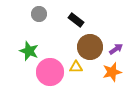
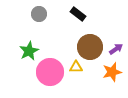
black rectangle: moved 2 px right, 6 px up
green star: rotated 24 degrees clockwise
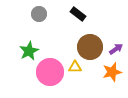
yellow triangle: moved 1 px left
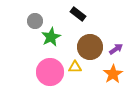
gray circle: moved 4 px left, 7 px down
green star: moved 22 px right, 14 px up
orange star: moved 1 px right, 2 px down; rotated 18 degrees counterclockwise
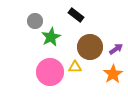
black rectangle: moved 2 px left, 1 px down
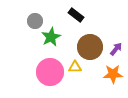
purple arrow: rotated 16 degrees counterclockwise
orange star: rotated 30 degrees clockwise
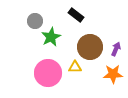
purple arrow: rotated 16 degrees counterclockwise
pink circle: moved 2 px left, 1 px down
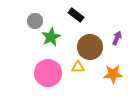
purple arrow: moved 1 px right, 11 px up
yellow triangle: moved 3 px right
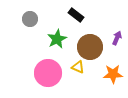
gray circle: moved 5 px left, 2 px up
green star: moved 6 px right, 2 px down
yellow triangle: rotated 24 degrees clockwise
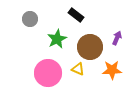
yellow triangle: moved 2 px down
orange star: moved 1 px left, 4 px up
